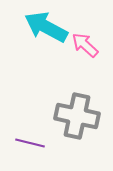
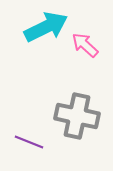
cyan arrow: rotated 126 degrees clockwise
purple line: moved 1 px left, 1 px up; rotated 8 degrees clockwise
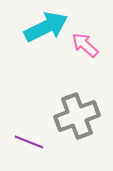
gray cross: rotated 33 degrees counterclockwise
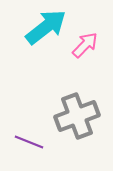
cyan arrow: rotated 12 degrees counterclockwise
pink arrow: rotated 92 degrees clockwise
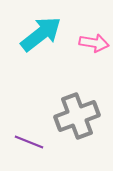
cyan arrow: moved 5 px left, 7 px down
pink arrow: moved 9 px right, 2 px up; rotated 56 degrees clockwise
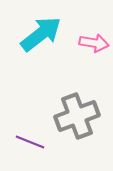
purple line: moved 1 px right
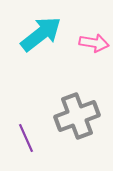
purple line: moved 4 px left, 4 px up; rotated 44 degrees clockwise
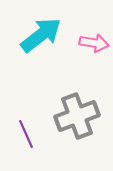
cyan arrow: moved 1 px down
purple line: moved 4 px up
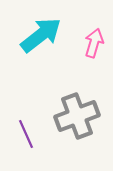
pink arrow: rotated 84 degrees counterclockwise
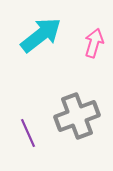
purple line: moved 2 px right, 1 px up
